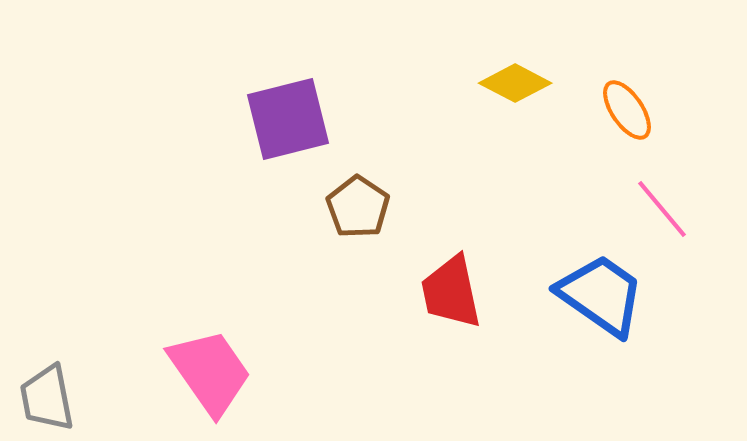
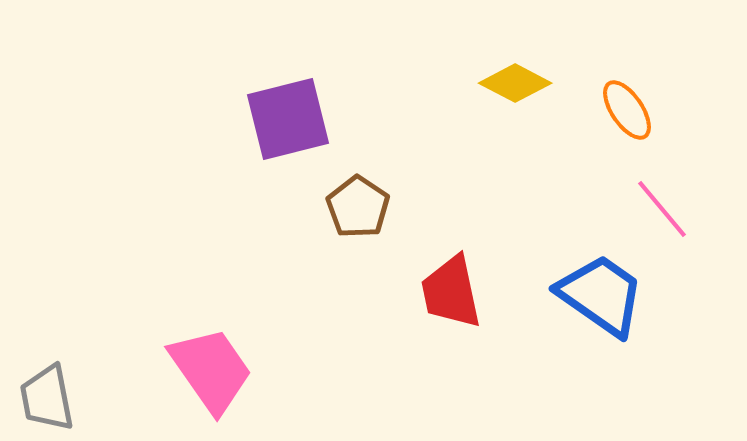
pink trapezoid: moved 1 px right, 2 px up
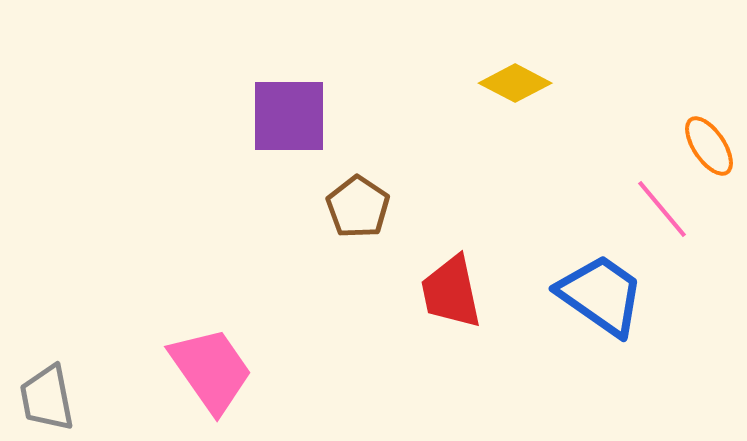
orange ellipse: moved 82 px right, 36 px down
purple square: moved 1 px right, 3 px up; rotated 14 degrees clockwise
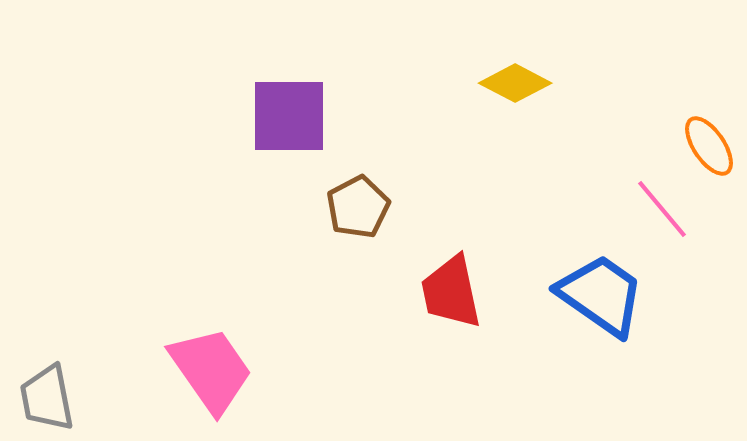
brown pentagon: rotated 10 degrees clockwise
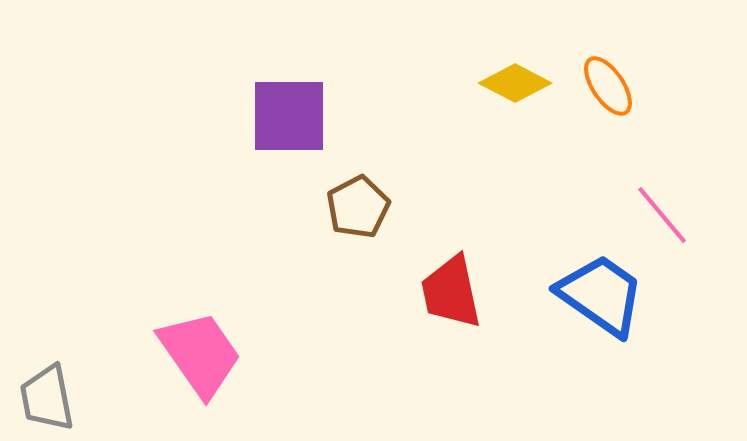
orange ellipse: moved 101 px left, 60 px up
pink line: moved 6 px down
pink trapezoid: moved 11 px left, 16 px up
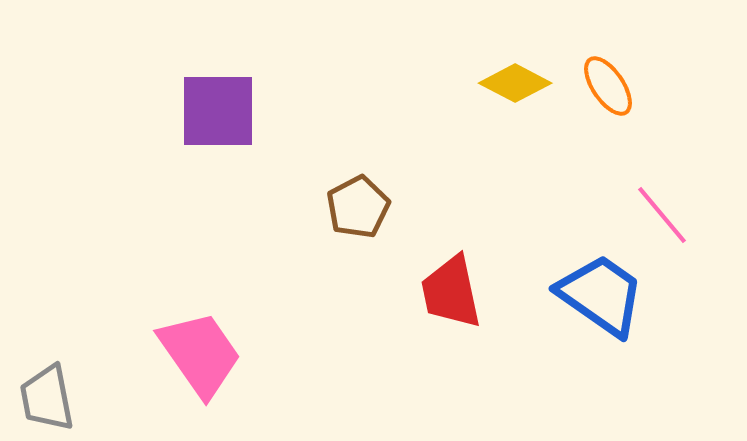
purple square: moved 71 px left, 5 px up
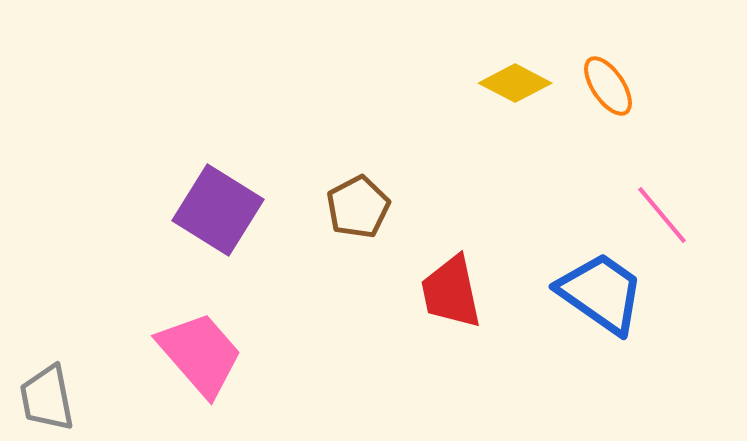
purple square: moved 99 px down; rotated 32 degrees clockwise
blue trapezoid: moved 2 px up
pink trapezoid: rotated 6 degrees counterclockwise
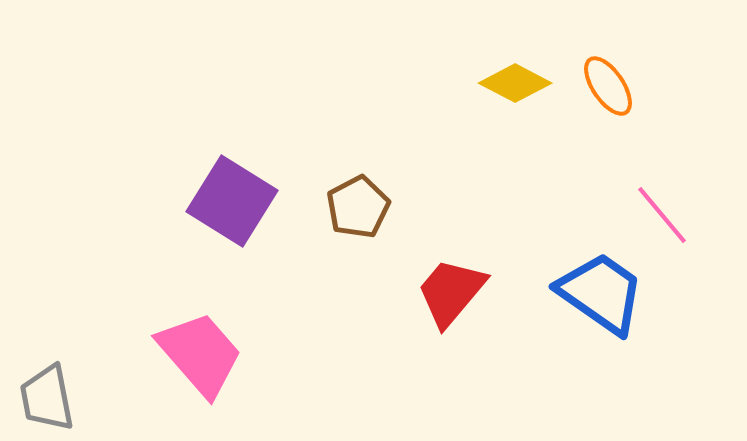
purple square: moved 14 px right, 9 px up
red trapezoid: rotated 52 degrees clockwise
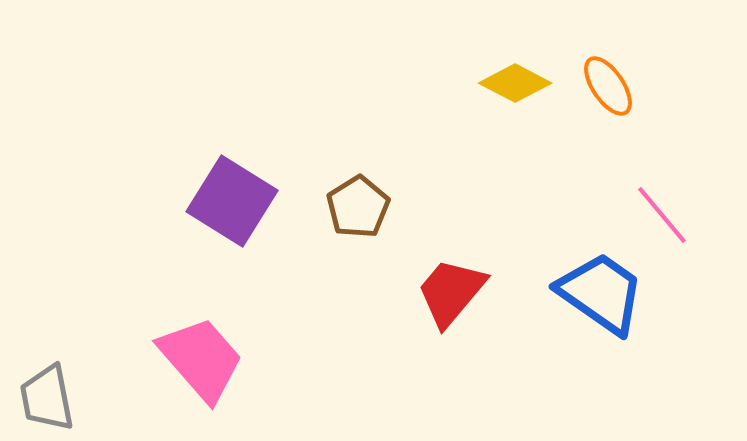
brown pentagon: rotated 4 degrees counterclockwise
pink trapezoid: moved 1 px right, 5 px down
